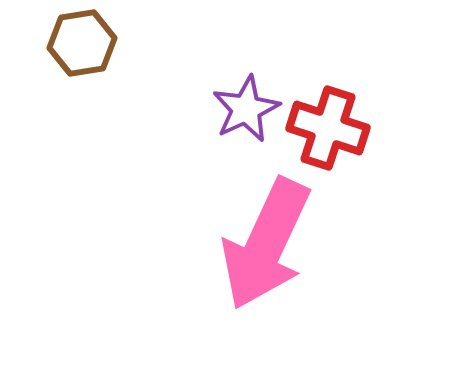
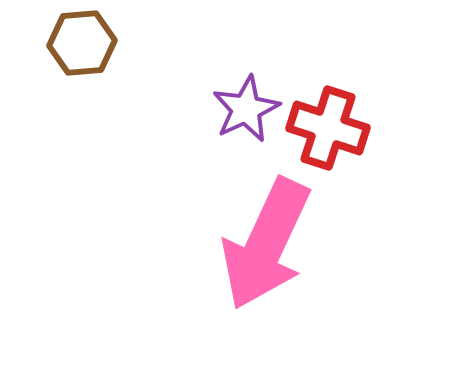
brown hexagon: rotated 4 degrees clockwise
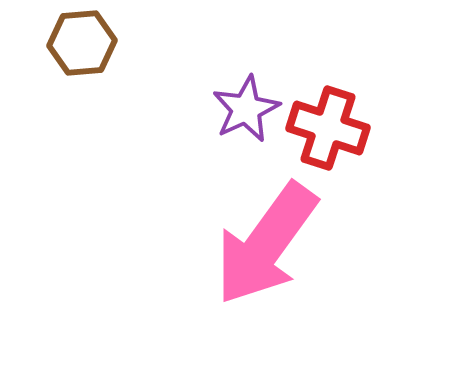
pink arrow: rotated 11 degrees clockwise
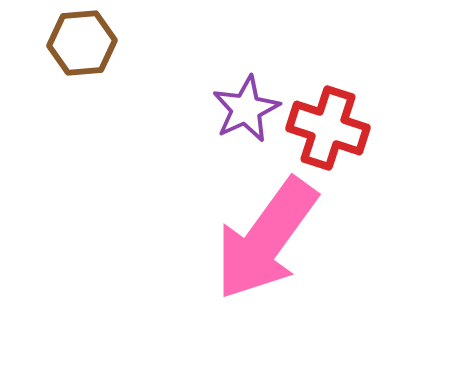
pink arrow: moved 5 px up
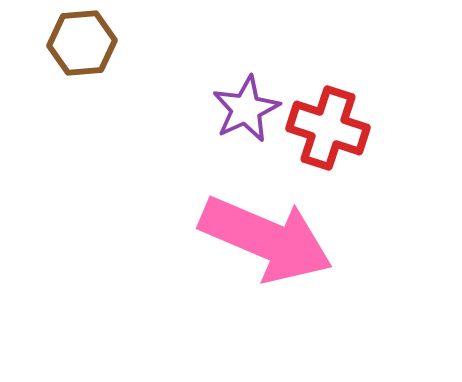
pink arrow: rotated 103 degrees counterclockwise
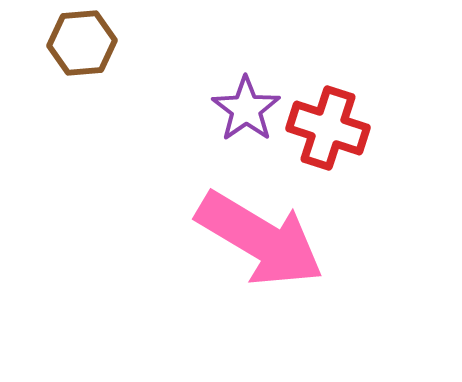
purple star: rotated 10 degrees counterclockwise
pink arrow: moved 6 px left; rotated 8 degrees clockwise
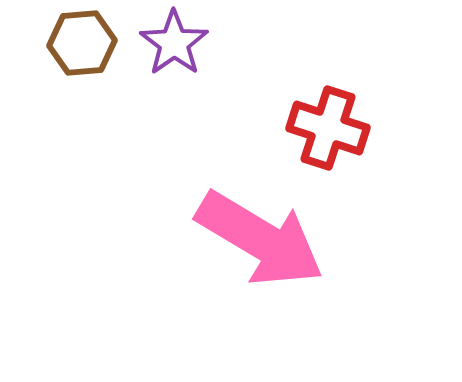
purple star: moved 72 px left, 66 px up
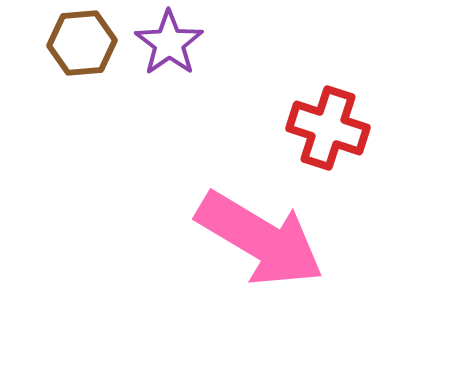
purple star: moved 5 px left
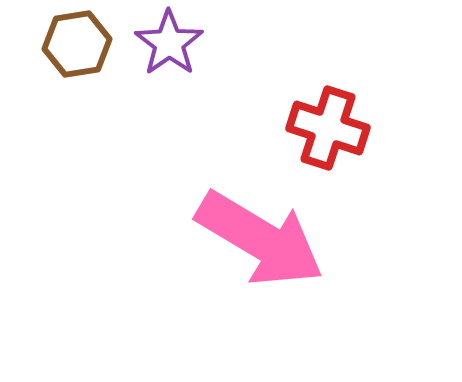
brown hexagon: moved 5 px left, 1 px down; rotated 4 degrees counterclockwise
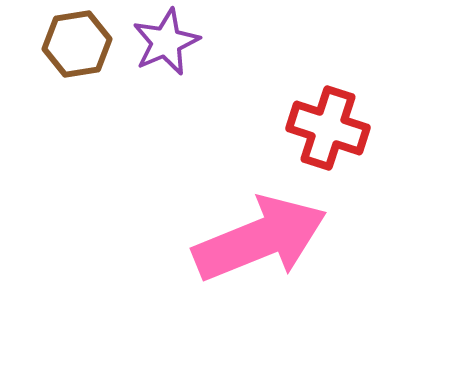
purple star: moved 3 px left, 1 px up; rotated 12 degrees clockwise
pink arrow: rotated 53 degrees counterclockwise
